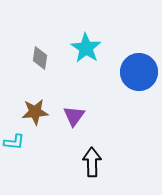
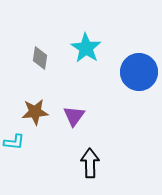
black arrow: moved 2 px left, 1 px down
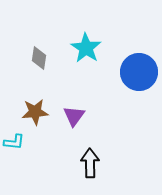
gray diamond: moved 1 px left
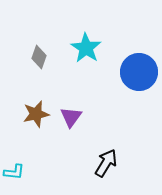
gray diamond: moved 1 px up; rotated 10 degrees clockwise
brown star: moved 1 px right, 2 px down; rotated 8 degrees counterclockwise
purple triangle: moved 3 px left, 1 px down
cyan L-shape: moved 30 px down
black arrow: moved 16 px right; rotated 32 degrees clockwise
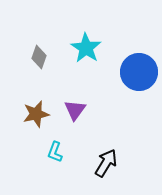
purple triangle: moved 4 px right, 7 px up
cyan L-shape: moved 41 px right, 20 px up; rotated 105 degrees clockwise
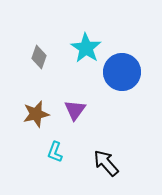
blue circle: moved 17 px left
black arrow: rotated 72 degrees counterclockwise
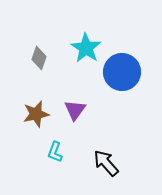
gray diamond: moved 1 px down
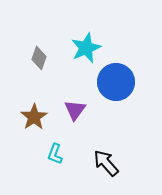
cyan star: rotated 16 degrees clockwise
blue circle: moved 6 px left, 10 px down
brown star: moved 2 px left, 3 px down; rotated 20 degrees counterclockwise
cyan L-shape: moved 2 px down
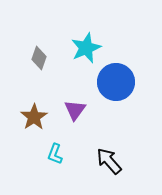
black arrow: moved 3 px right, 2 px up
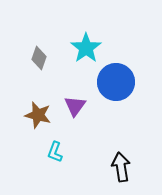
cyan star: rotated 12 degrees counterclockwise
purple triangle: moved 4 px up
brown star: moved 4 px right, 2 px up; rotated 24 degrees counterclockwise
cyan L-shape: moved 2 px up
black arrow: moved 12 px right, 6 px down; rotated 32 degrees clockwise
